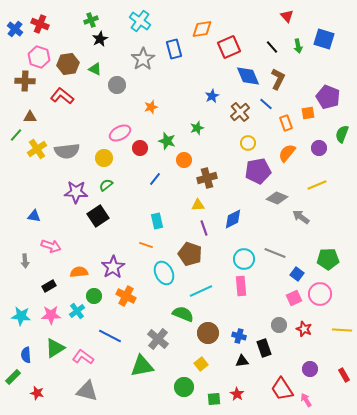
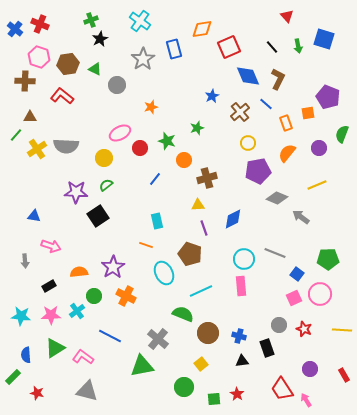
gray semicircle at (67, 151): moved 1 px left, 5 px up; rotated 10 degrees clockwise
black rectangle at (264, 348): moved 3 px right
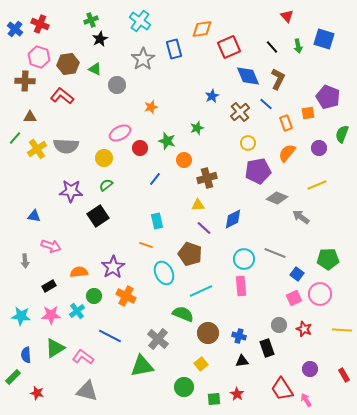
green line at (16, 135): moved 1 px left, 3 px down
purple star at (76, 192): moved 5 px left, 1 px up
purple line at (204, 228): rotated 28 degrees counterclockwise
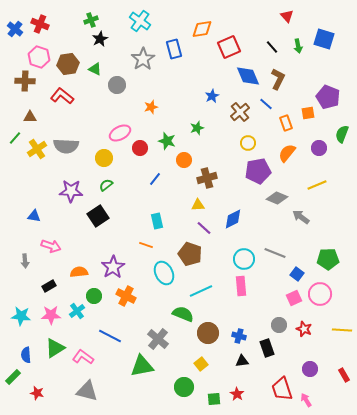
red trapezoid at (282, 389): rotated 15 degrees clockwise
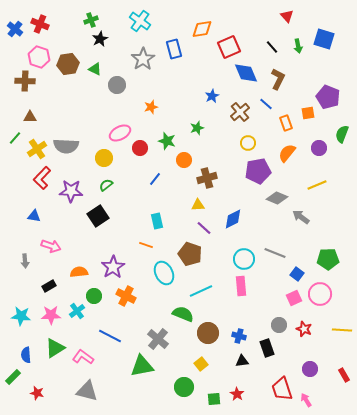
blue diamond at (248, 76): moved 2 px left, 3 px up
red L-shape at (62, 96): moved 20 px left, 82 px down; rotated 85 degrees counterclockwise
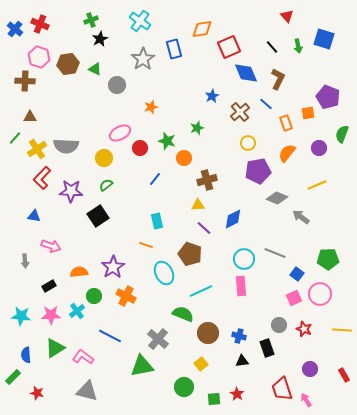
orange circle at (184, 160): moved 2 px up
brown cross at (207, 178): moved 2 px down
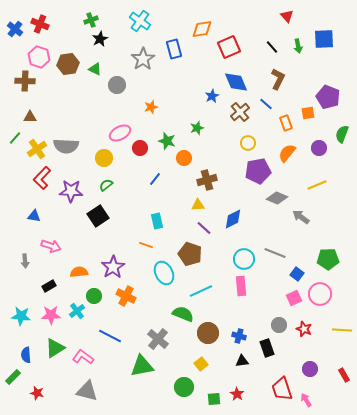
blue square at (324, 39): rotated 20 degrees counterclockwise
blue diamond at (246, 73): moved 10 px left, 9 px down
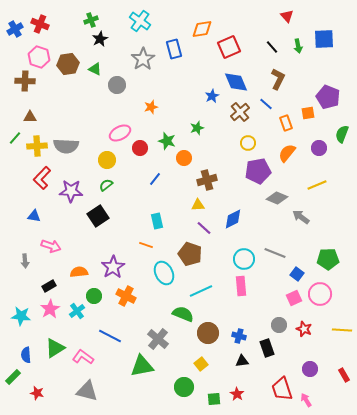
blue cross at (15, 29): rotated 21 degrees clockwise
yellow cross at (37, 149): moved 3 px up; rotated 30 degrees clockwise
yellow circle at (104, 158): moved 3 px right, 2 px down
pink star at (51, 315): moved 1 px left, 6 px up; rotated 30 degrees counterclockwise
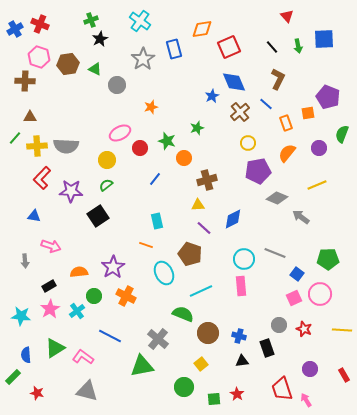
blue diamond at (236, 82): moved 2 px left
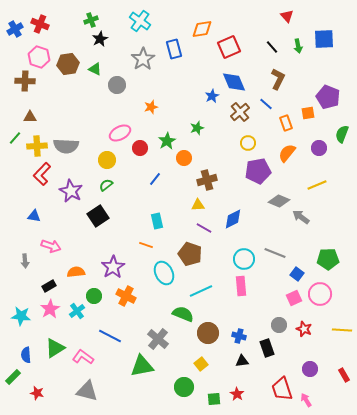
green star at (167, 141): rotated 24 degrees clockwise
red L-shape at (42, 178): moved 4 px up
purple star at (71, 191): rotated 25 degrees clockwise
gray diamond at (277, 198): moved 2 px right, 3 px down
purple line at (204, 228): rotated 14 degrees counterclockwise
orange semicircle at (79, 272): moved 3 px left
